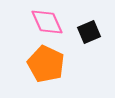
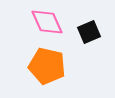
orange pentagon: moved 1 px right, 2 px down; rotated 12 degrees counterclockwise
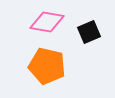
pink diamond: rotated 56 degrees counterclockwise
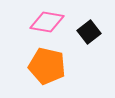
black square: rotated 15 degrees counterclockwise
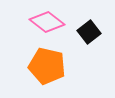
pink diamond: rotated 28 degrees clockwise
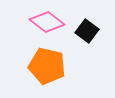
black square: moved 2 px left, 1 px up; rotated 15 degrees counterclockwise
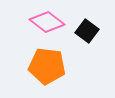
orange pentagon: rotated 6 degrees counterclockwise
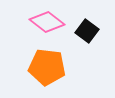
orange pentagon: moved 1 px down
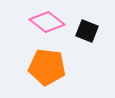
black square: rotated 15 degrees counterclockwise
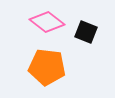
black square: moved 1 px left, 1 px down
